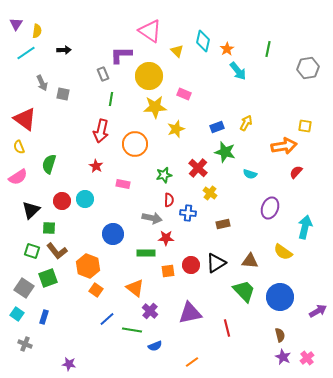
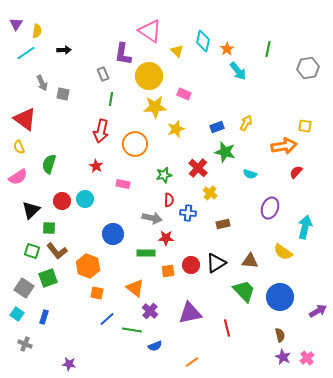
purple L-shape at (121, 55): moved 2 px right, 1 px up; rotated 80 degrees counterclockwise
orange square at (96, 290): moved 1 px right, 3 px down; rotated 24 degrees counterclockwise
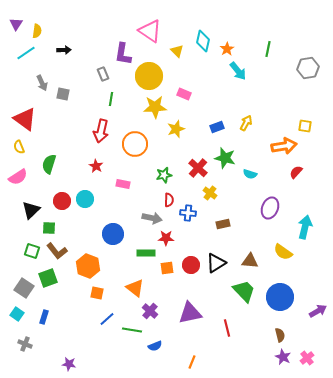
green star at (225, 152): moved 6 px down
orange square at (168, 271): moved 1 px left, 3 px up
orange line at (192, 362): rotated 32 degrees counterclockwise
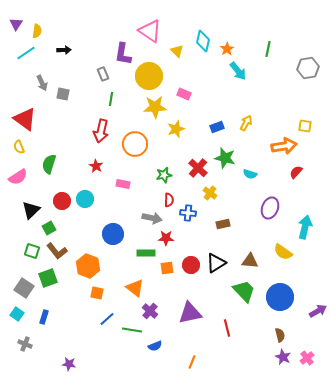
green square at (49, 228): rotated 32 degrees counterclockwise
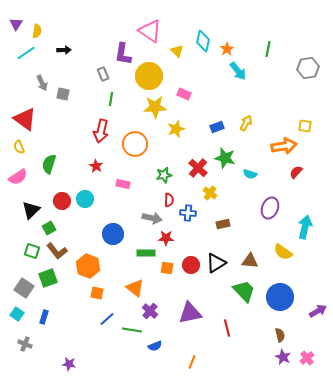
orange square at (167, 268): rotated 16 degrees clockwise
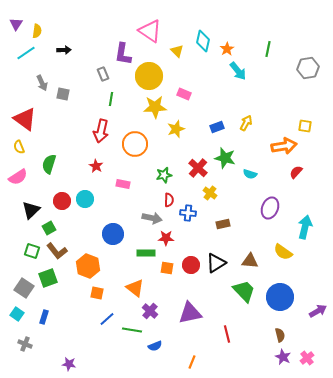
red line at (227, 328): moved 6 px down
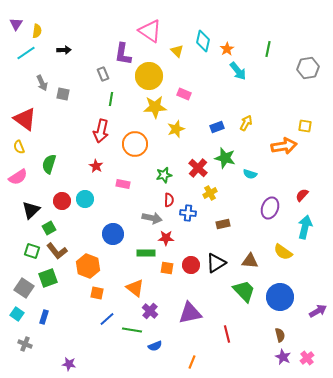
red semicircle at (296, 172): moved 6 px right, 23 px down
yellow cross at (210, 193): rotated 24 degrees clockwise
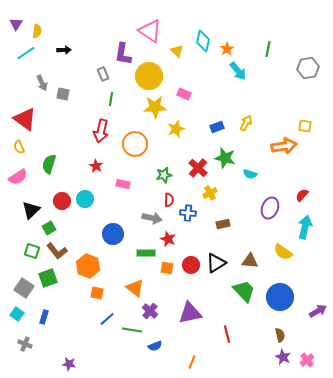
red star at (166, 238): moved 2 px right, 1 px down; rotated 21 degrees clockwise
pink cross at (307, 358): moved 2 px down
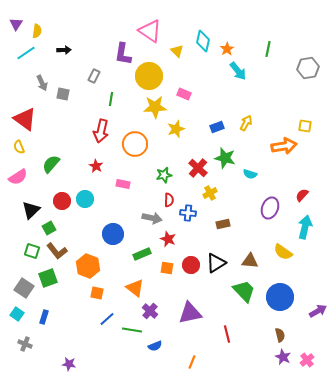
gray rectangle at (103, 74): moved 9 px left, 2 px down; rotated 48 degrees clockwise
green semicircle at (49, 164): moved 2 px right; rotated 24 degrees clockwise
green rectangle at (146, 253): moved 4 px left, 1 px down; rotated 24 degrees counterclockwise
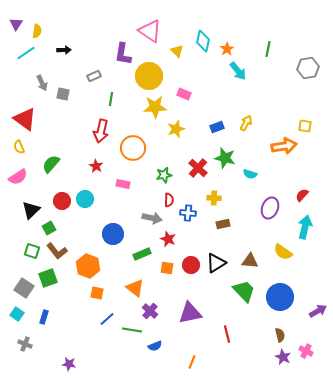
gray rectangle at (94, 76): rotated 40 degrees clockwise
orange circle at (135, 144): moved 2 px left, 4 px down
yellow cross at (210, 193): moved 4 px right, 5 px down; rotated 32 degrees clockwise
pink cross at (307, 360): moved 1 px left, 9 px up; rotated 24 degrees counterclockwise
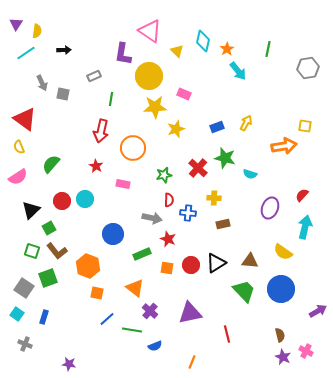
blue circle at (280, 297): moved 1 px right, 8 px up
